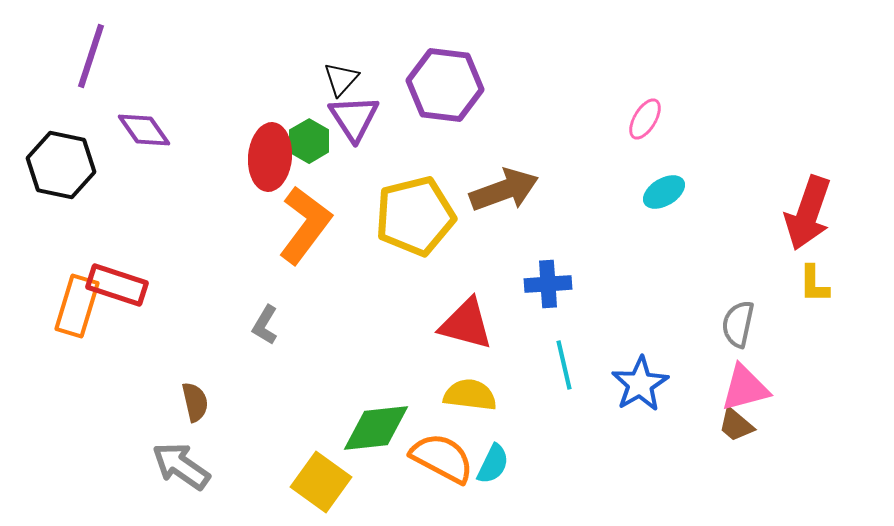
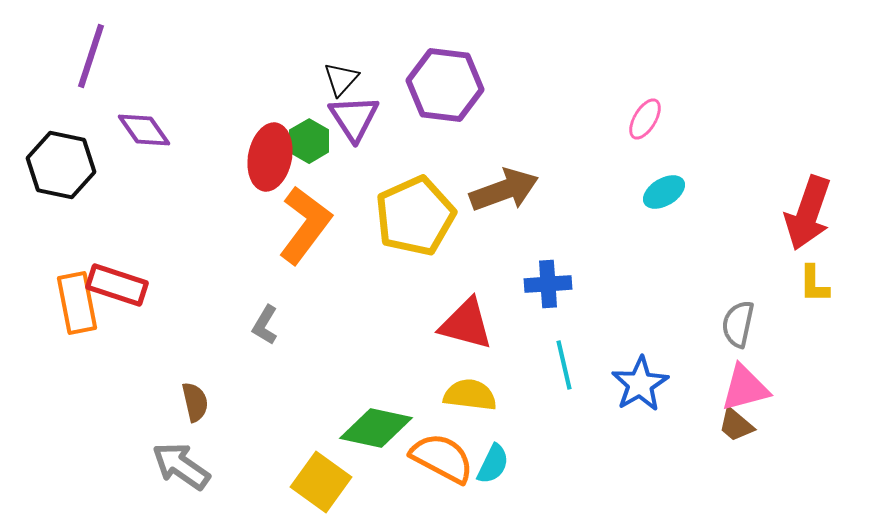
red ellipse: rotated 6 degrees clockwise
yellow pentagon: rotated 10 degrees counterclockwise
orange rectangle: moved 3 px up; rotated 28 degrees counterclockwise
green diamond: rotated 18 degrees clockwise
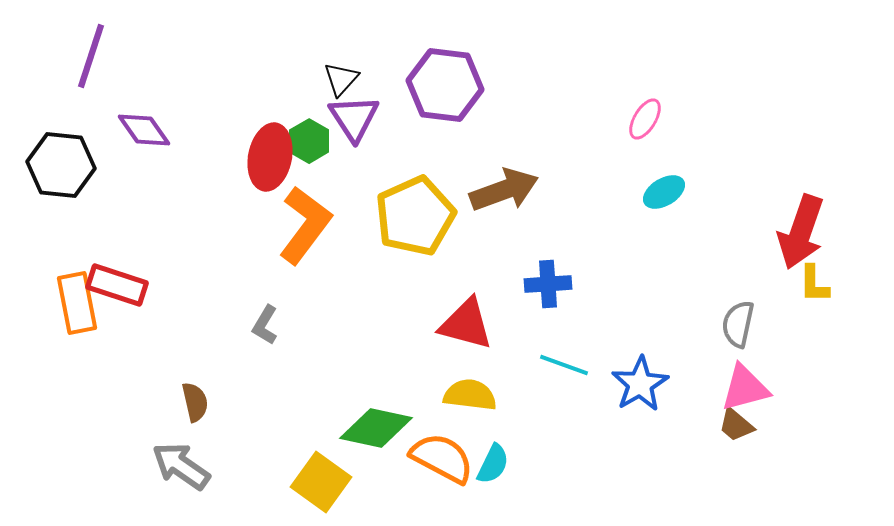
black hexagon: rotated 6 degrees counterclockwise
red arrow: moved 7 px left, 19 px down
cyan line: rotated 57 degrees counterclockwise
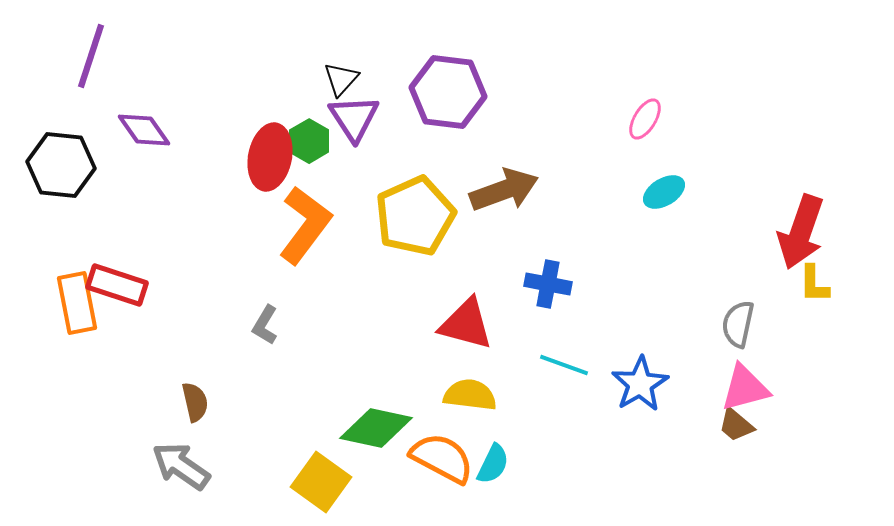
purple hexagon: moved 3 px right, 7 px down
blue cross: rotated 15 degrees clockwise
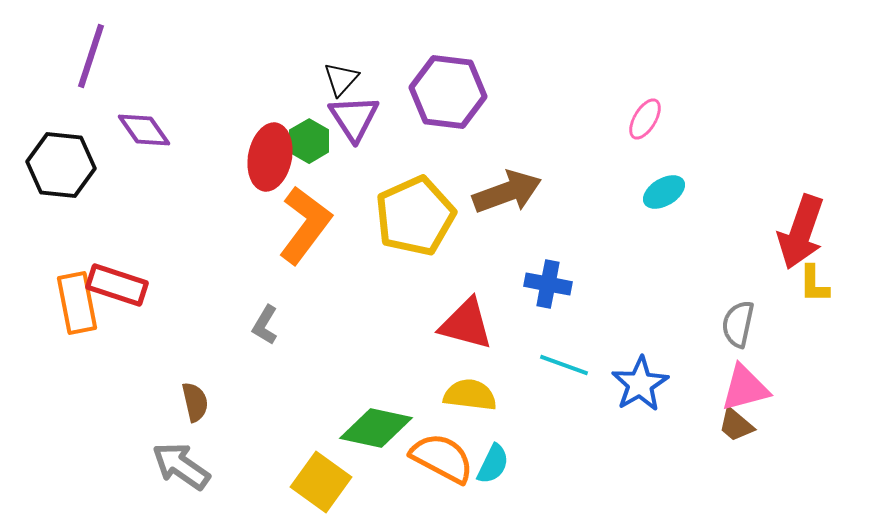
brown arrow: moved 3 px right, 2 px down
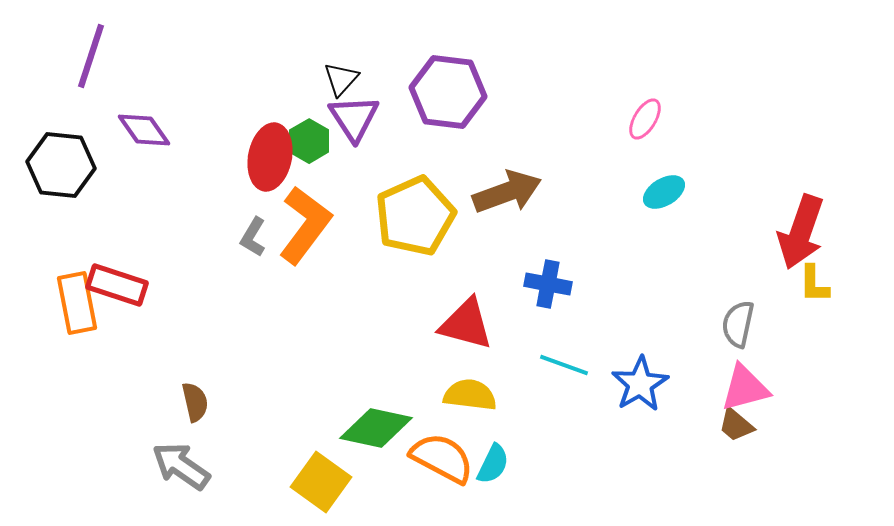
gray L-shape: moved 12 px left, 88 px up
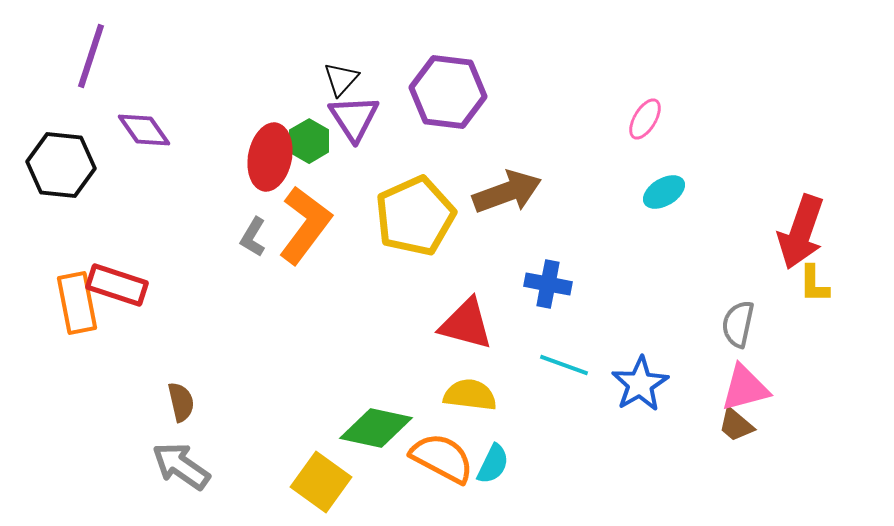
brown semicircle: moved 14 px left
